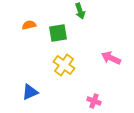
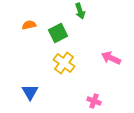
green square: rotated 18 degrees counterclockwise
yellow cross: moved 2 px up
blue triangle: rotated 36 degrees counterclockwise
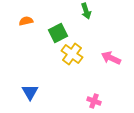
green arrow: moved 6 px right
orange semicircle: moved 3 px left, 4 px up
yellow cross: moved 8 px right, 9 px up
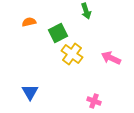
orange semicircle: moved 3 px right, 1 px down
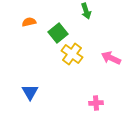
green square: rotated 12 degrees counterclockwise
pink cross: moved 2 px right, 2 px down; rotated 24 degrees counterclockwise
